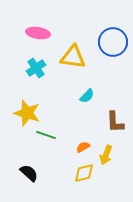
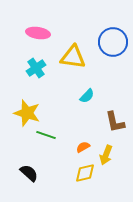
brown L-shape: rotated 10 degrees counterclockwise
yellow diamond: moved 1 px right
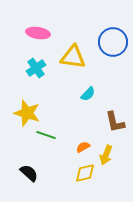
cyan semicircle: moved 1 px right, 2 px up
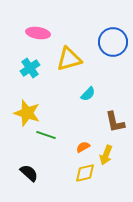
yellow triangle: moved 4 px left, 2 px down; rotated 24 degrees counterclockwise
cyan cross: moved 6 px left
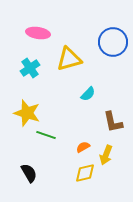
brown L-shape: moved 2 px left
black semicircle: rotated 18 degrees clockwise
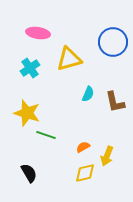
cyan semicircle: rotated 21 degrees counterclockwise
brown L-shape: moved 2 px right, 20 px up
yellow arrow: moved 1 px right, 1 px down
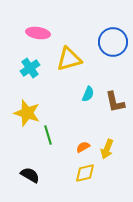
green line: moved 2 px right; rotated 54 degrees clockwise
yellow arrow: moved 7 px up
black semicircle: moved 1 px right, 2 px down; rotated 30 degrees counterclockwise
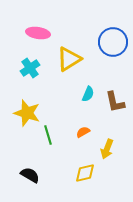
yellow triangle: rotated 16 degrees counterclockwise
orange semicircle: moved 15 px up
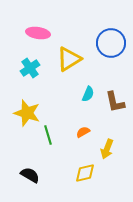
blue circle: moved 2 px left, 1 px down
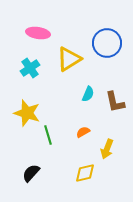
blue circle: moved 4 px left
black semicircle: moved 1 px right, 2 px up; rotated 78 degrees counterclockwise
